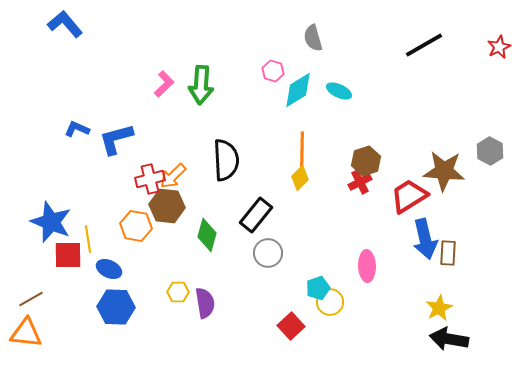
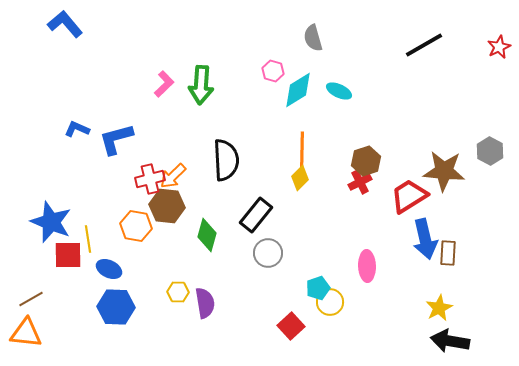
black arrow at (449, 339): moved 1 px right, 2 px down
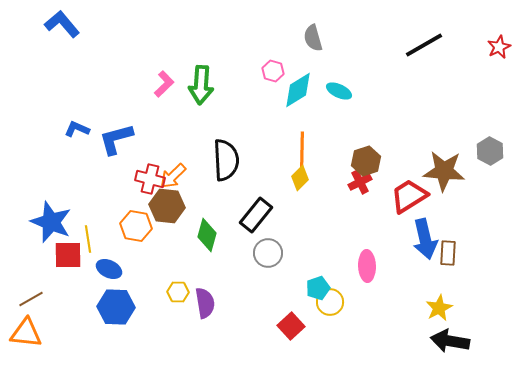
blue L-shape at (65, 24): moved 3 px left
red cross at (150, 179): rotated 28 degrees clockwise
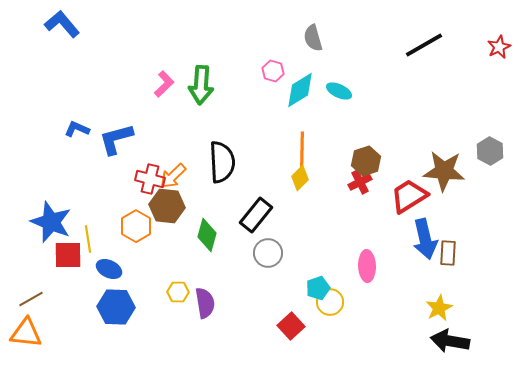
cyan diamond at (298, 90): moved 2 px right
black semicircle at (226, 160): moved 4 px left, 2 px down
orange hexagon at (136, 226): rotated 20 degrees clockwise
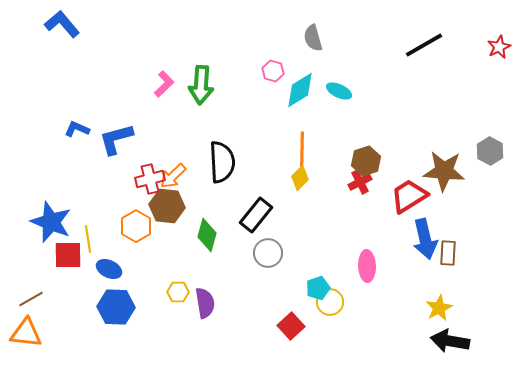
red cross at (150, 179): rotated 28 degrees counterclockwise
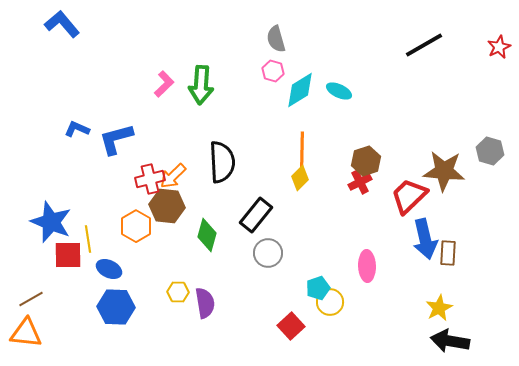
gray semicircle at (313, 38): moved 37 px left, 1 px down
gray hexagon at (490, 151): rotated 12 degrees counterclockwise
red trapezoid at (409, 196): rotated 12 degrees counterclockwise
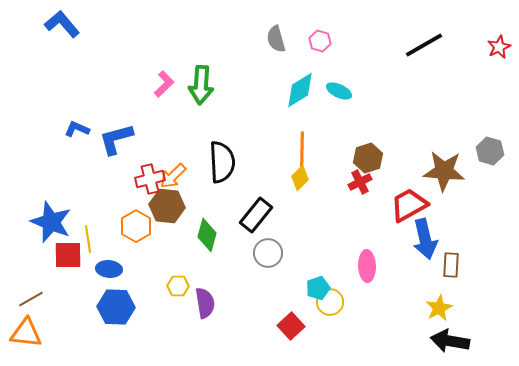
pink hexagon at (273, 71): moved 47 px right, 30 px up
brown hexagon at (366, 161): moved 2 px right, 3 px up
red trapezoid at (409, 196): moved 9 px down; rotated 15 degrees clockwise
brown rectangle at (448, 253): moved 3 px right, 12 px down
blue ellipse at (109, 269): rotated 20 degrees counterclockwise
yellow hexagon at (178, 292): moved 6 px up
